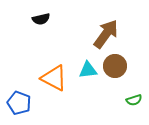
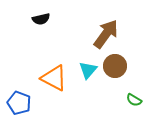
cyan triangle: rotated 42 degrees counterclockwise
green semicircle: rotated 49 degrees clockwise
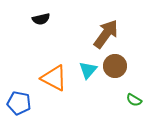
blue pentagon: rotated 10 degrees counterclockwise
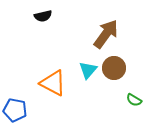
black semicircle: moved 2 px right, 3 px up
brown circle: moved 1 px left, 2 px down
orange triangle: moved 1 px left, 5 px down
blue pentagon: moved 4 px left, 7 px down
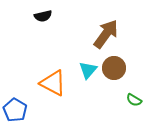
blue pentagon: rotated 20 degrees clockwise
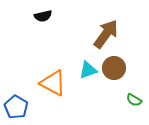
cyan triangle: rotated 30 degrees clockwise
blue pentagon: moved 1 px right, 3 px up
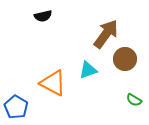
brown circle: moved 11 px right, 9 px up
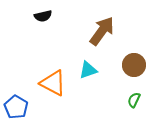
brown arrow: moved 4 px left, 3 px up
brown circle: moved 9 px right, 6 px down
green semicircle: rotated 84 degrees clockwise
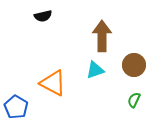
brown arrow: moved 5 px down; rotated 36 degrees counterclockwise
cyan triangle: moved 7 px right
